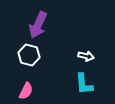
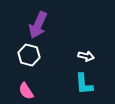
pink semicircle: rotated 120 degrees clockwise
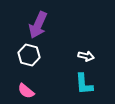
pink semicircle: rotated 18 degrees counterclockwise
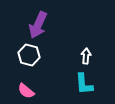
white arrow: rotated 98 degrees counterclockwise
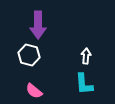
purple arrow: rotated 24 degrees counterclockwise
pink semicircle: moved 8 px right
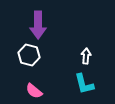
cyan L-shape: rotated 10 degrees counterclockwise
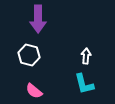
purple arrow: moved 6 px up
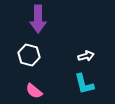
white arrow: rotated 70 degrees clockwise
